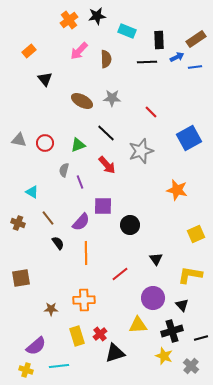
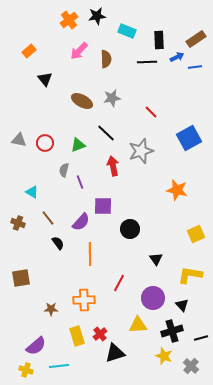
gray star at (112, 98): rotated 12 degrees counterclockwise
red arrow at (107, 165): moved 6 px right, 1 px down; rotated 150 degrees counterclockwise
black circle at (130, 225): moved 4 px down
orange line at (86, 253): moved 4 px right, 1 px down
red line at (120, 274): moved 1 px left, 9 px down; rotated 24 degrees counterclockwise
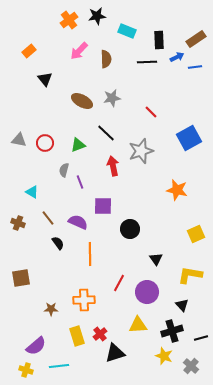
purple semicircle at (81, 222): moved 3 px left; rotated 108 degrees counterclockwise
purple circle at (153, 298): moved 6 px left, 6 px up
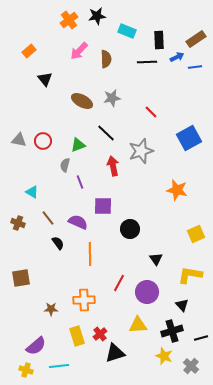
red circle at (45, 143): moved 2 px left, 2 px up
gray semicircle at (64, 170): moved 1 px right, 5 px up
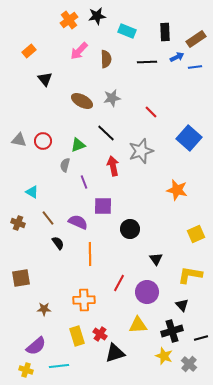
black rectangle at (159, 40): moved 6 px right, 8 px up
blue square at (189, 138): rotated 20 degrees counterclockwise
purple line at (80, 182): moved 4 px right
brown star at (51, 309): moved 7 px left
red cross at (100, 334): rotated 16 degrees counterclockwise
gray cross at (191, 366): moved 2 px left, 2 px up
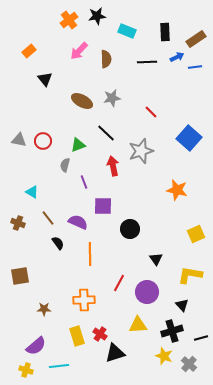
brown square at (21, 278): moved 1 px left, 2 px up
